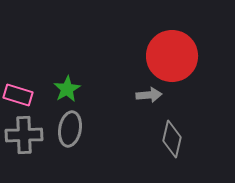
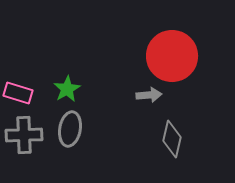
pink rectangle: moved 2 px up
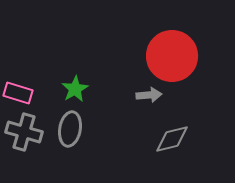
green star: moved 8 px right
gray cross: moved 3 px up; rotated 18 degrees clockwise
gray diamond: rotated 63 degrees clockwise
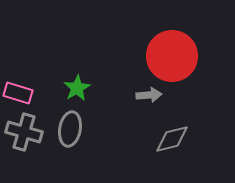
green star: moved 2 px right, 1 px up
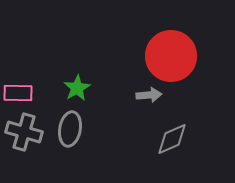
red circle: moved 1 px left
pink rectangle: rotated 16 degrees counterclockwise
gray diamond: rotated 9 degrees counterclockwise
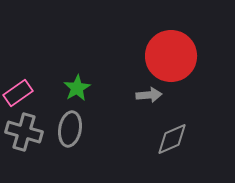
pink rectangle: rotated 36 degrees counterclockwise
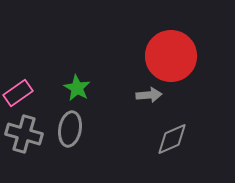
green star: rotated 12 degrees counterclockwise
gray cross: moved 2 px down
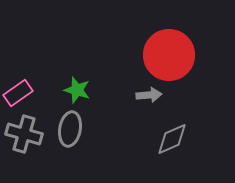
red circle: moved 2 px left, 1 px up
green star: moved 2 px down; rotated 12 degrees counterclockwise
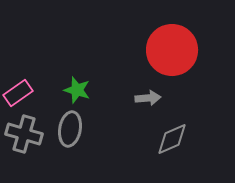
red circle: moved 3 px right, 5 px up
gray arrow: moved 1 px left, 3 px down
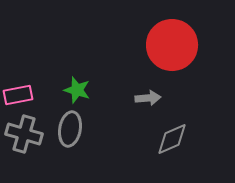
red circle: moved 5 px up
pink rectangle: moved 2 px down; rotated 24 degrees clockwise
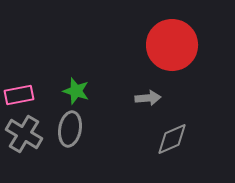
green star: moved 1 px left, 1 px down
pink rectangle: moved 1 px right
gray cross: rotated 15 degrees clockwise
